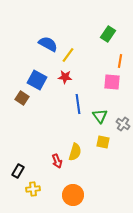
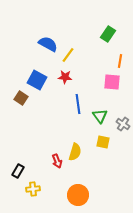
brown square: moved 1 px left
orange circle: moved 5 px right
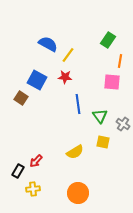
green rectangle: moved 6 px down
yellow semicircle: rotated 42 degrees clockwise
red arrow: moved 21 px left; rotated 64 degrees clockwise
orange circle: moved 2 px up
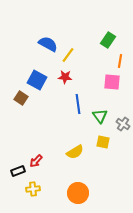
black rectangle: rotated 40 degrees clockwise
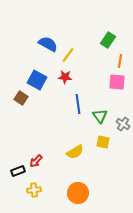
pink square: moved 5 px right
yellow cross: moved 1 px right, 1 px down
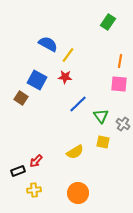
green rectangle: moved 18 px up
pink square: moved 2 px right, 2 px down
blue line: rotated 54 degrees clockwise
green triangle: moved 1 px right
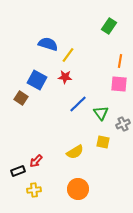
green rectangle: moved 1 px right, 4 px down
blue semicircle: rotated 12 degrees counterclockwise
green triangle: moved 3 px up
gray cross: rotated 32 degrees clockwise
orange circle: moved 4 px up
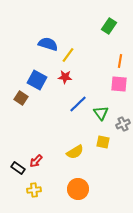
black rectangle: moved 3 px up; rotated 56 degrees clockwise
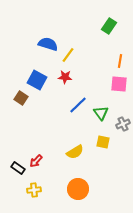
blue line: moved 1 px down
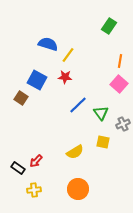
pink square: rotated 36 degrees clockwise
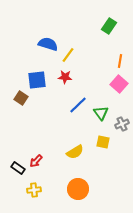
blue square: rotated 36 degrees counterclockwise
gray cross: moved 1 px left
